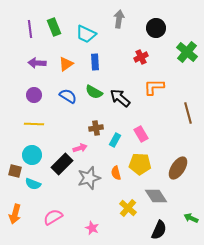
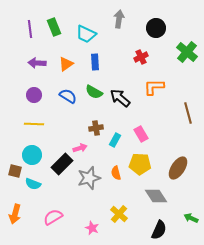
yellow cross: moved 9 px left, 6 px down
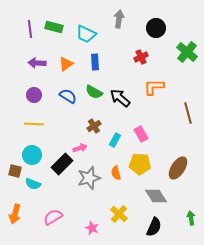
green rectangle: rotated 54 degrees counterclockwise
brown cross: moved 2 px left, 2 px up; rotated 24 degrees counterclockwise
green arrow: rotated 56 degrees clockwise
black semicircle: moved 5 px left, 3 px up
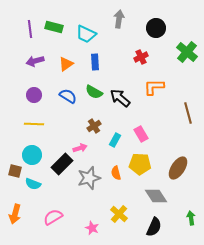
purple arrow: moved 2 px left, 2 px up; rotated 18 degrees counterclockwise
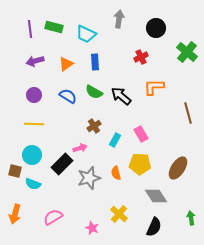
black arrow: moved 1 px right, 2 px up
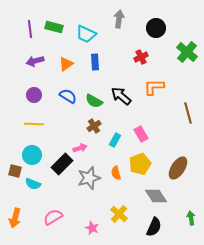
green semicircle: moved 9 px down
yellow pentagon: rotated 25 degrees counterclockwise
orange arrow: moved 4 px down
